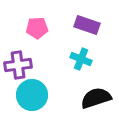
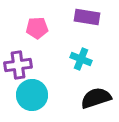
purple rectangle: moved 8 px up; rotated 10 degrees counterclockwise
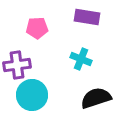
purple cross: moved 1 px left
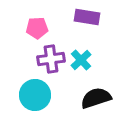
cyan cross: moved 1 px down; rotated 25 degrees clockwise
purple cross: moved 34 px right, 6 px up
cyan circle: moved 3 px right
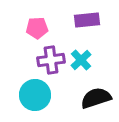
purple rectangle: moved 3 px down; rotated 15 degrees counterclockwise
purple cross: moved 1 px down
